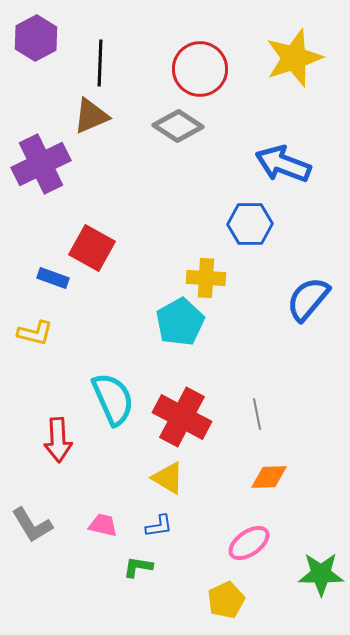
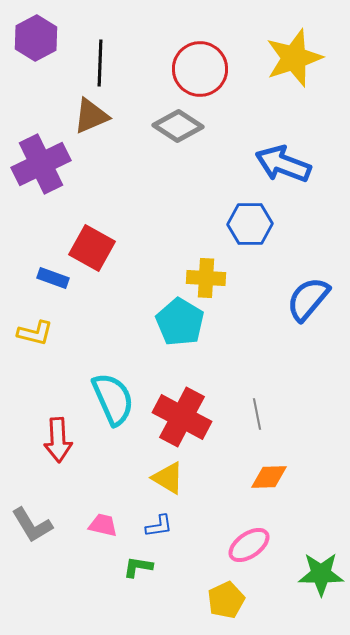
cyan pentagon: rotated 12 degrees counterclockwise
pink ellipse: moved 2 px down
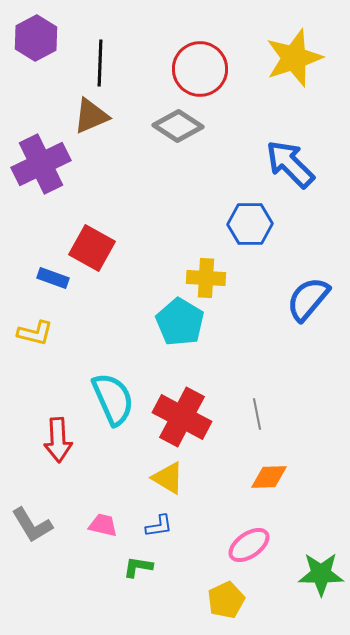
blue arrow: moved 7 px right; rotated 24 degrees clockwise
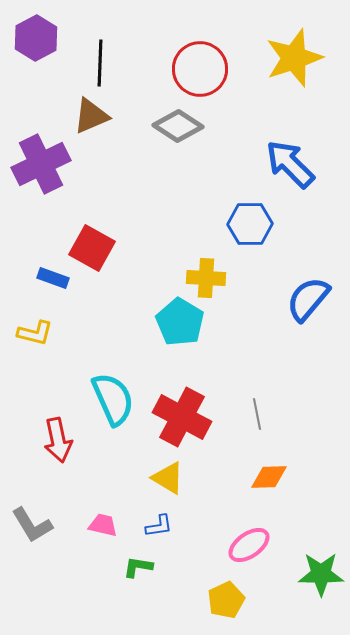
red arrow: rotated 9 degrees counterclockwise
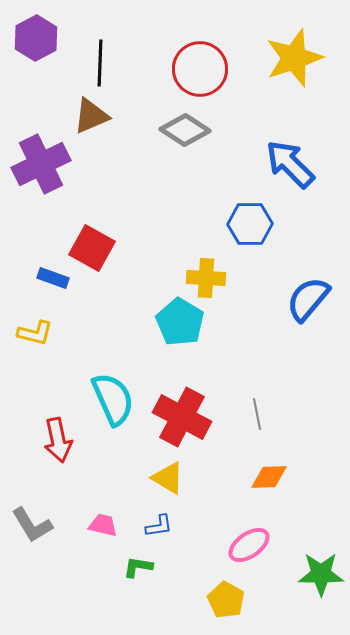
gray diamond: moved 7 px right, 4 px down
yellow pentagon: rotated 18 degrees counterclockwise
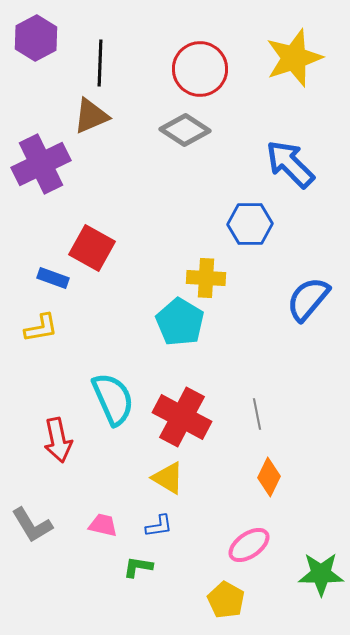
yellow L-shape: moved 6 px right, 5 px up; rotated 24 degrees counterclockwise
orange diamond: rotated 63 degrees counterclockwise
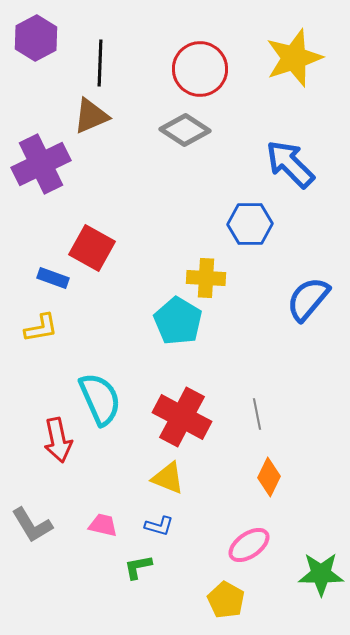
cyan pentagon: moved 2 px left, 1 px up
cyan semicircle: moved 13 px left
yellow triangle: rotated 9 degrees counterclockwise
blue L-shape: rotated 24 degrees clockwise
green L-shape: rotated 20 degrees counterclockwise
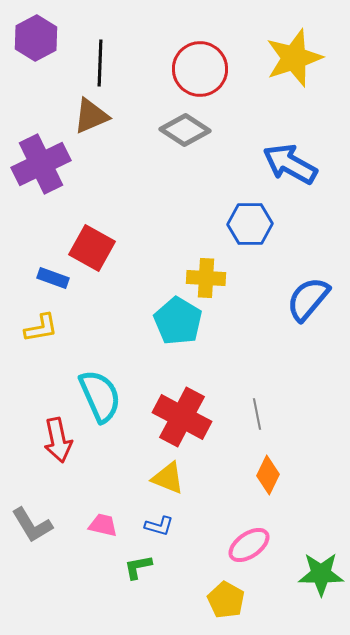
blue arrow: rotated 16 degrees counterclockwise
cyan semicircle: moved 3 px up
orange diamond: moved 1 px left, 2 px up
